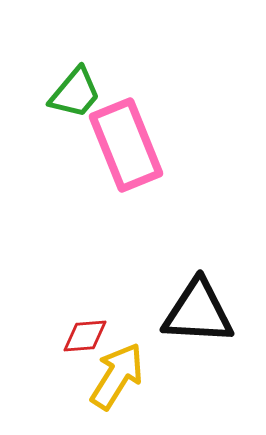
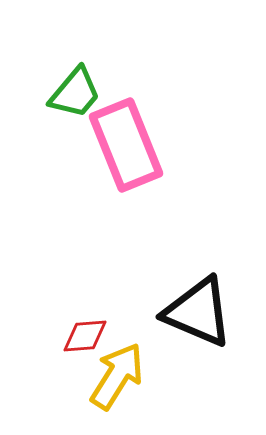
black triangle: rotated 20 degrees clockwise
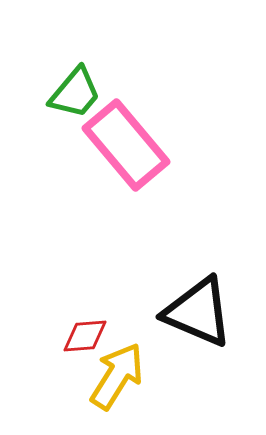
pink rectangle: rotated 18 degrees counterclockwise
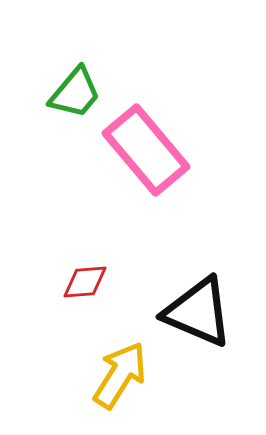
pink rectangle: moved 20 px right, 5 px down
red diamond: moved 54 px up
yellow arrow: moved 3 px right, 1 px up
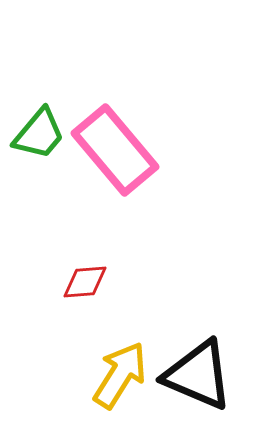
green trapezoid: moved 36 px left, 41 px down
pink rectangle: moved 31 px left
black triangle: moved 63 px down
